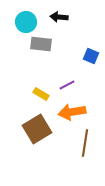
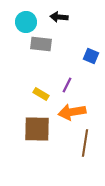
purple line: rotated 35 degrees counterclockwise
brown square: rotated 32 degrees clockwise
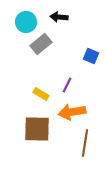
gray rectangle: rotated 45 degrees counterclockwise
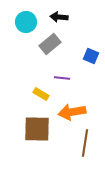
gray rectangle: moved 9 px right
purple line: moved 5 px left, 7 px up; rotated 70 degrees clockwise
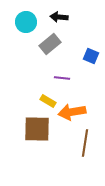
yellow rectangle: moved 7 px right, 7 px down
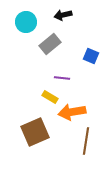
black arrow: moved 4 px right, 2 px up; rotated 18 degrees counterclockwise
yellow rectangle: moved 2 px right, 4 px up
brown square: moved 2 px left, 3 px down; rotated 24 degrees counterclockwise
brown line: moved 1 px right, 2 px up
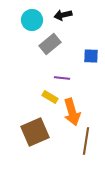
cyan circle: moved 6 px right, 2 px up
blue square: rotated 21 degrees counterclockwise
orange arrow: rotated 96 degrees counterclockwise
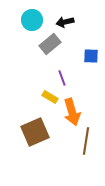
black arrow: moved 2 px right, 7 px down
purple line: rotated 63 degrees clockwise
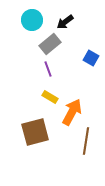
black arrow: rotated 24 degrees counterclockwise
blue square: moved 2 px down; rotated 28 degrees clockwise
purple line: moved 14 px left, 9 px up
orange arrow: rotated 136 degrees counterclockwise
brown square: rotated 8 degrees clockwise
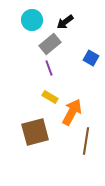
purple line: moved 1 px right, 1 px up
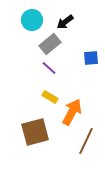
blue square: rotated 35 degrees counterclockwise
purple line: rotated 28 degrees counterclockwise
brown line: rotated 16 degrees clockwise
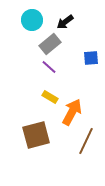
purple line: moved 1 px up
brown square: moved 1 px right, 3 px down
